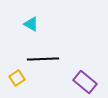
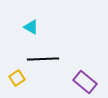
cyan triangle: moved 3 px down
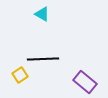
cyan triangle: moved 11 px right, 13 px up
yellow square: moved 3 px right, 3 px up
